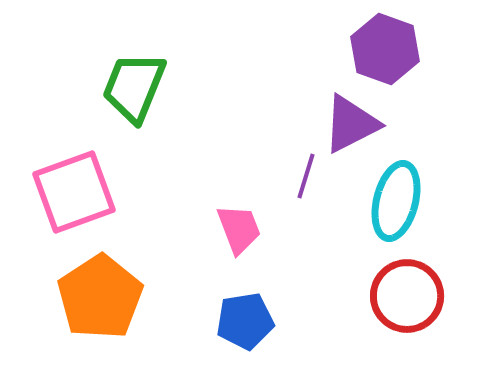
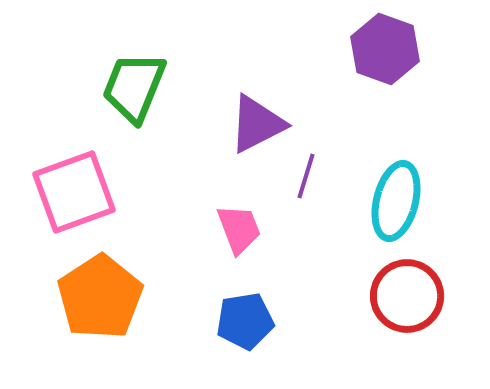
purple triangle: moved 94 px left
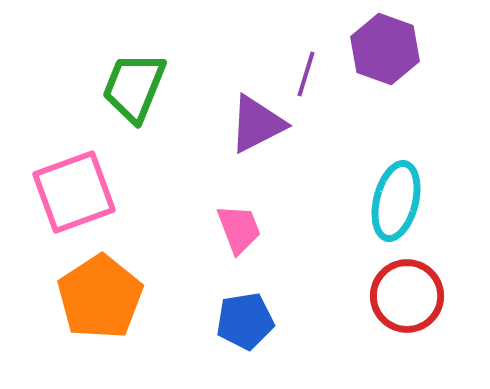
purple line: moved 102 px up
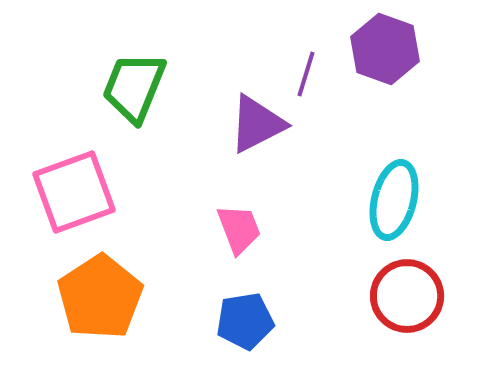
cyan ellipse: moved 2 px left, 1 px up
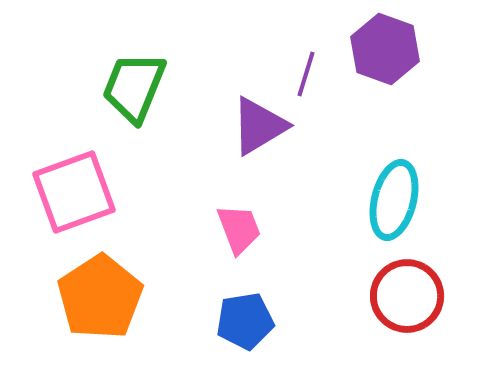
purple triangle: moved 2 px right, 2 px down; rotated 4 degrees counterclockwise
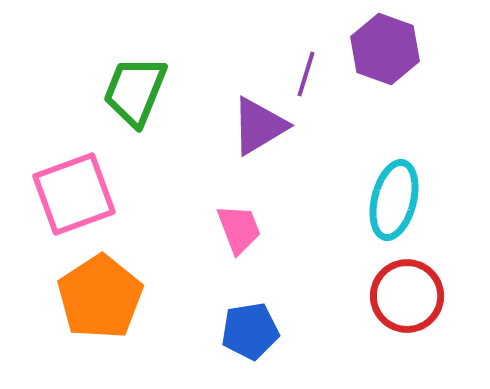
green trapezoid: moved 1 px right, 4 px down
pink square: moved 2 px down
blue pentagon: moved 5 px right, 10 px down
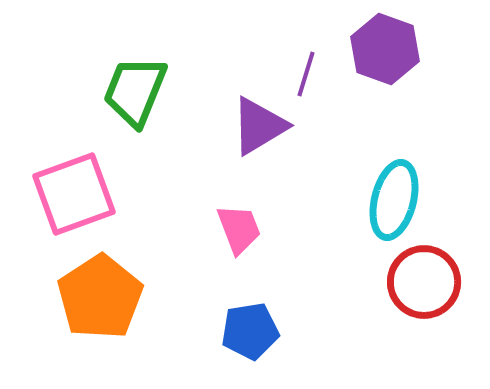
red circle: moved 17 px right, 14 px up
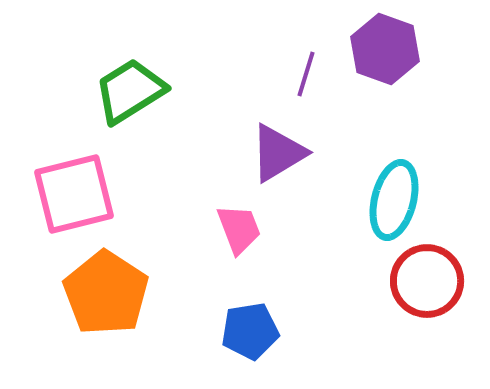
green trapezoid: moved 5 px left; rotated 36 degrees clockwise
purple triangle: moved 19 px right, 27 px down
pink square: rotated 6 degrees clockwise
red circle: moved 3 px right, 1 px up
orange pentagon: moved 6 px right, 4 px up; rotated 6 degrees counterclockwise
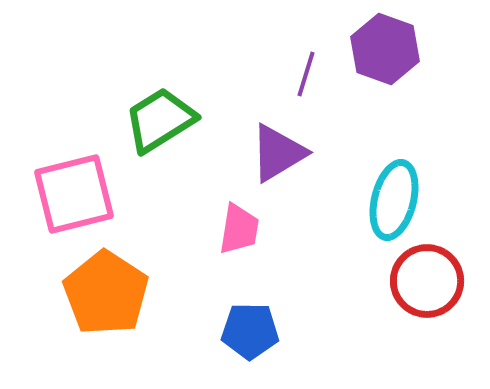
green trapezoid: moved 30 px right, 29 px down
pink trapezoid: rotated 30 degrees clockwise
blue pentagon: rotated 10 degrees clockwise
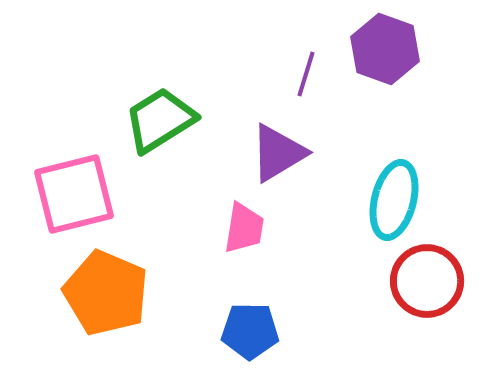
pink trapezoid: moved 5 px right, 1 px up
orange pentagon: rotated 10 degrees counterclockwise
